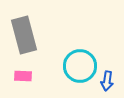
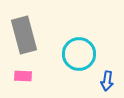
cyan circle: moved 1 px left, 12 px up
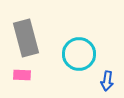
gray rectangle: moved 2 px right, 3 px down
pink rectangle: moved 1 px left, 1 px up
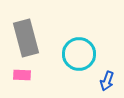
blue arrow: rotated 12 degrees clockwise
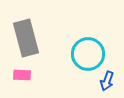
cyan circle: moved 9 px right
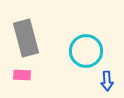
cyan circle: moved 2 px left, 3 px up
blue arrow: rotated 24 degrees counterclockwise
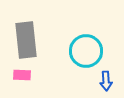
gray rectangle: moved 2 px down; rotated 9 degrees clockwise
blue arrow: moved 1 px left
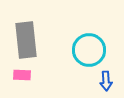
cyan circle: moved 3 px right, 1 px up
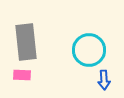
gray rectangle: moved 2 px down
blue arrow: moved 2 px left, 1 px up
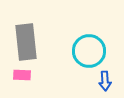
cyan circle: moved 1 px down
blue arrow: moved 1 px right, 1 px down
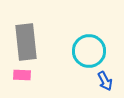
blue arrow: rotated 24 degrees counterclockwise
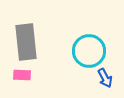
blue arrow: moved 3 px up
